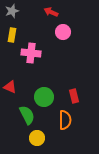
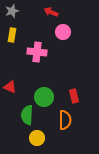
pink cross: moved 6 px right, 1 px up
green semicircle: rotated 150 degrees counterclockwise
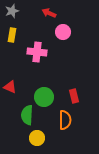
red arrow: moved 2 px left, 1 px down
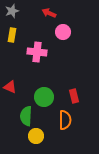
green semicircle: moved 1 px left, 1 px down
yellow circle: moved 1 px left, 2 px up
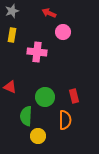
green circle: moved 1 px right
yellow circle: moved 2 px right
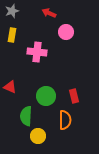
pink circle: moved 3 px right
green circle: moved 1 px right, 1 px up
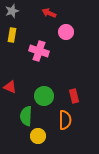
pink cross: moved 2 px right, 1 px up; rotated 12 degrees clockwise
green circle: moved 2 px left
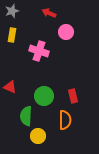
red rectangle: moved 1 px left
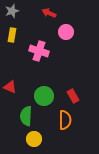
red rectangle: rotated 16 degrees counterclockwise
yellow circle: moved 4 px left, 3 px down
